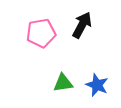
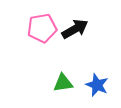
black arrow: moved 7 px left, 4 px down; rotated 32 degrees clockwise
pink pentagon: moved 1 px right, 5 px up
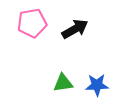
pink pentagon: moved 10 px left, 5 px up
blue star: rotated 25 degrees counterclockwise
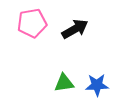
green triangle: moved 1 px right
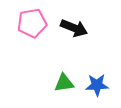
black arrow: moved 1 px left, 1 px up; rotated 52 degrees clockwise
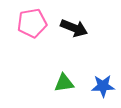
blue star: moved 6 px right, 1 px down
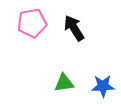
black arrow: rotated 144 degrees counterclockwise
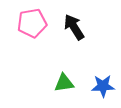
black arrow: moved 1 px up
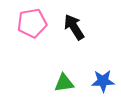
blue star: moved 5 px up
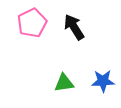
pink pentagon: rotated 16 degrees counterclockwise
